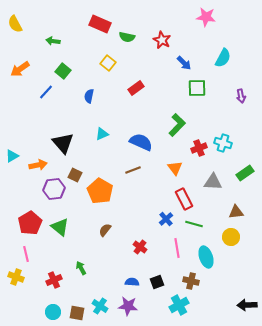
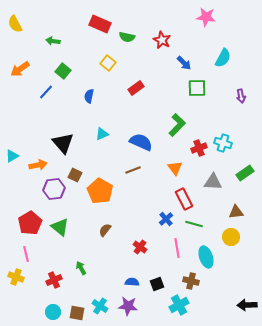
black square at (157, 282): moved 2 px down
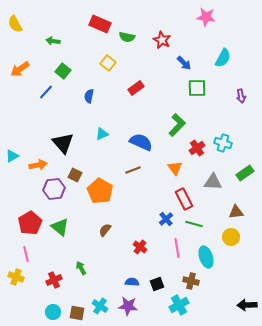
red cross at (199, 148): moved 2 px left; rotated 14 degrees counterclockwise
